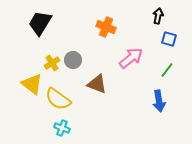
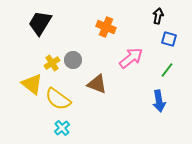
cyan cross: rotated 28 degrees clockwise
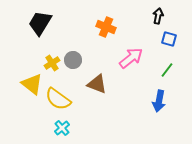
blue arrow: rotated 20 degrees clockwise
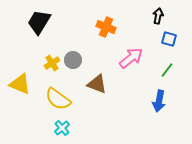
black trapezoid: moved 1 px left, 1 px up
yellow triangle: moved 12 px left; rotated 15 degrees counterclockwise
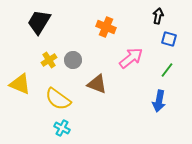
yellow cross: moved 3 px left, 3 px up
cyan cross: rotated 21 degrees counterclockwise
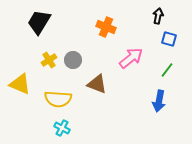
yellow semicircle: rotated 32 degrees counterclockwise
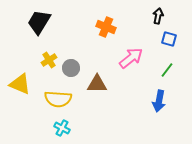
gray circle: moved 2 px left, 8 px down
brown triangle: rotated 20 degrees counterclockwise
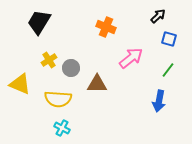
black arrow: rotated 35 degrees clockwise
green line: moved 1 px right
